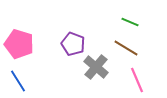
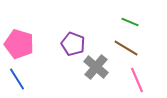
blue line: moved 1 px left, 2 px up
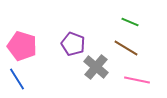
pink pentagon: moved 3 px right, 2 px down
pink line: rotated 55 degrees counterclockwise
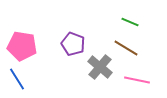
pink pentagon: rotated 8 degrees counterclockwise
gray cross: moved 4 px right
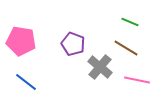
pink pentagon: moved 1 px left, 5 px up
blue line: moved 9 px right, 3 px down; rotated 20 degrees counterclockwise
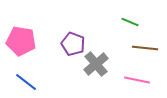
brown line: moved 19 px right; rotated 25 degrees counterclockwise
gray cross: moved 4 px left, 3 px up; rotated 10 degrees clockwise
